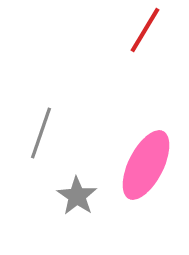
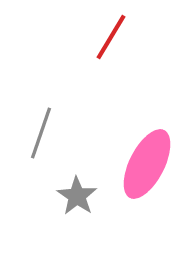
red line: moved 34 px left, 7 px down
pink ellipse: moved 1 px right, 1 px up
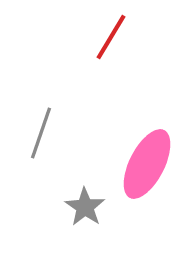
gray star: moved 8 px right, 11 px down
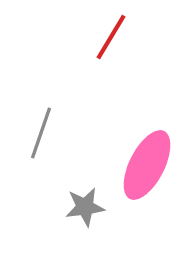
pink ellipse: moved 1 px down
gray star: rotated 30 degrees clockwise
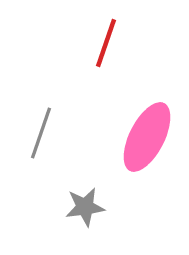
red line: moved 5 px left, 6 px down; rotated 12 degrees counterclockwise
pink ellipse: moved 28 px up
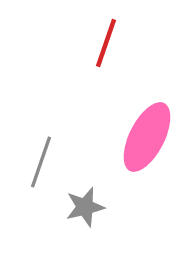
gray line: moved 29 px down
gray star: rotated 6 degrees counterclockwise
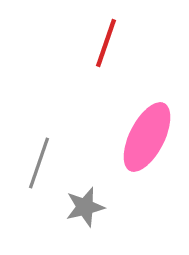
gray line: moved 2 px left, 1 px down
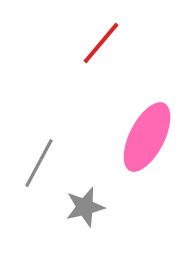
red line: moved 5 px left; rotated 21 degrees clockwise
gray line: rotated 9 degrees clockwise
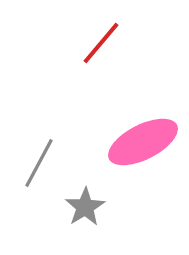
pink ellipse: moved 4 px left, 5 px down; rotated 36 degrees clockwise
gray star: rotated 18 degrees counterclockwise
